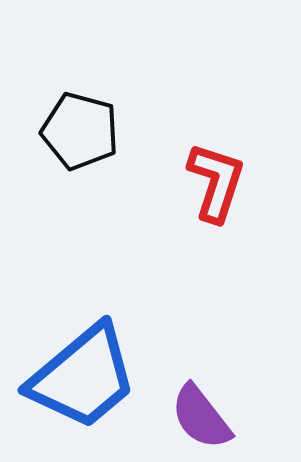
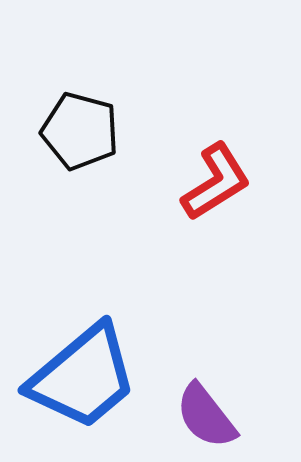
red L-shape: rotated 40 degrees clockwise
purple semicircle: moved 5 px right, 1 px up
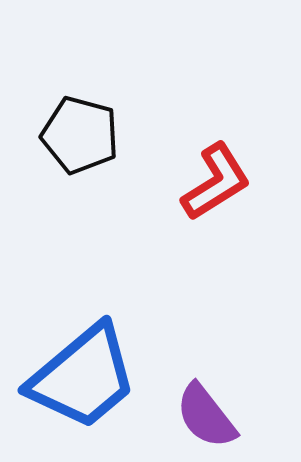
black pentagon: moved 4 px down
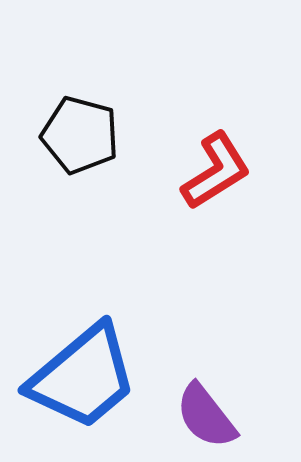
red L-shape: moved 11 px up
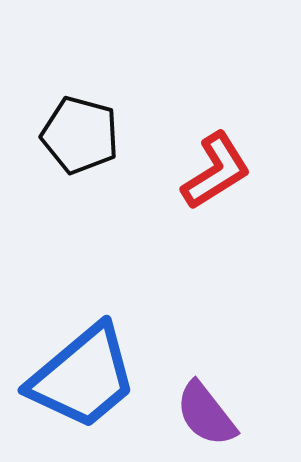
purple semicircle: moved 2 px up
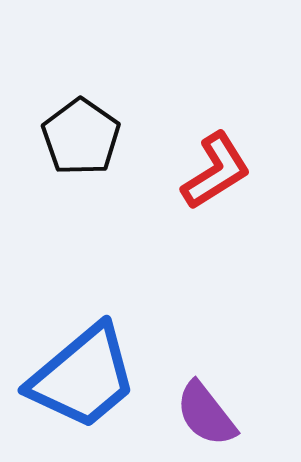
black pentagon: moved 1 px right, 2 px down; rotated 20 degrees clockwise
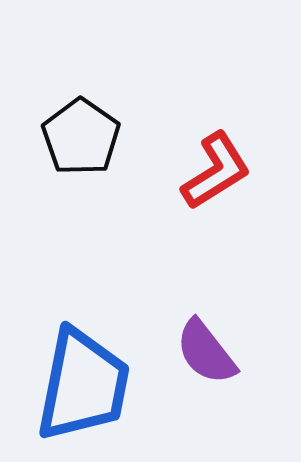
blue trapezoid: moved 8 px down; rotated 39 degrees counterclockwise
purple semicircle: moved 62 px up
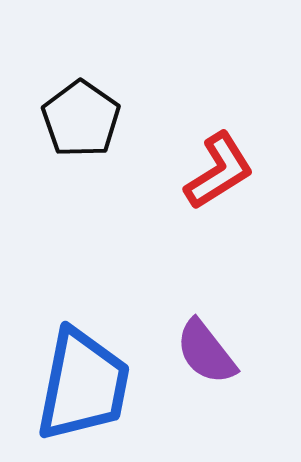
black pentagon: moved 18 px up
red L-shape: moved 3 px right
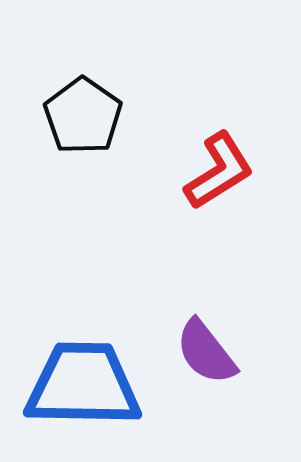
black pentagon: moved 2 px right, 3 px up
blue trapezoid: rotated 100 degrees counterclockwise
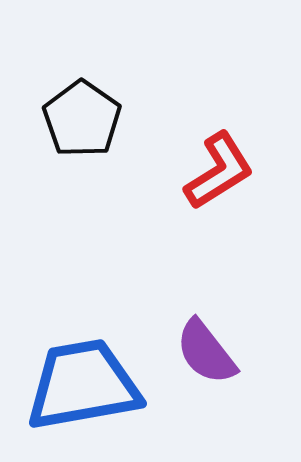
black pentagon: moved 1 px left, 3 px down
blue trapezoid: rotated 11 degrees counterclockwise
